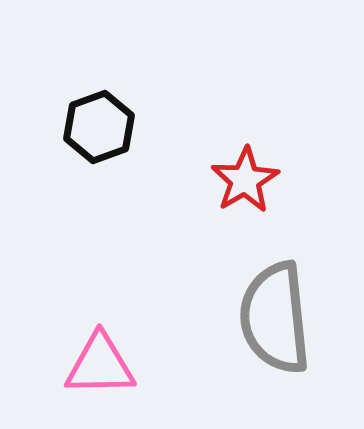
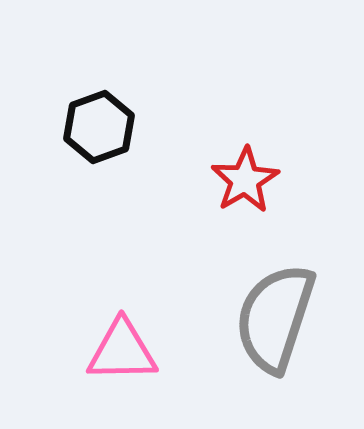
gray semicircle: rotated 24 degrees clockwise
pink triangle: moved 22 px right, 14 px up
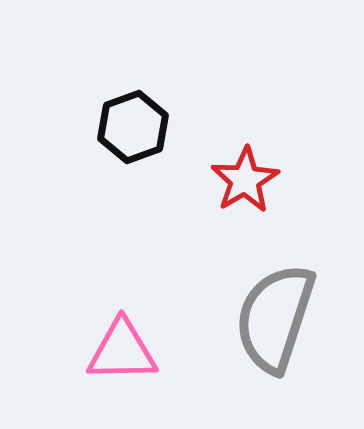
black hexagon: moved 34 px right
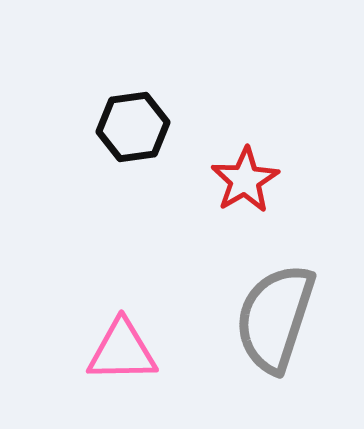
black hexagon: rotated 12 degrees clockwise
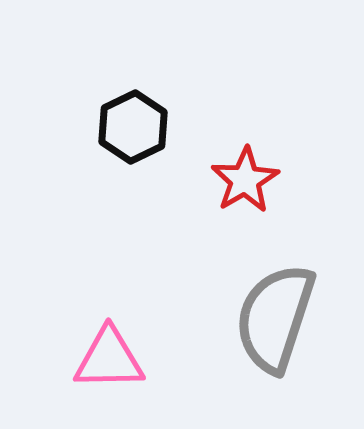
black hexagon: rotated 18 degrees counterclockwise
pink triangle: moved 13 px left, 8 px down
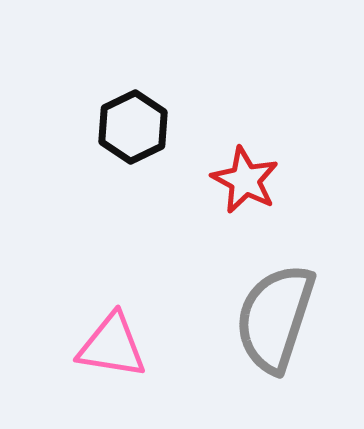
red star: rotated 14 degrees counterclockwise
pink triangle: moved 3 px right, 13 px up; rotated 10 degrees clockwise
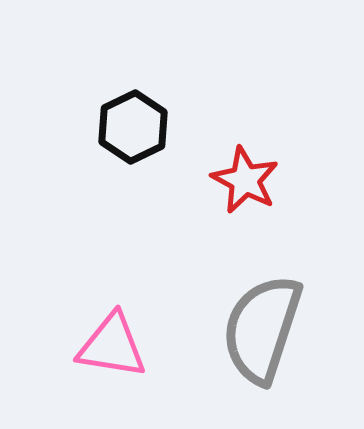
gray semicircle: moved 13 px left, 11 px down
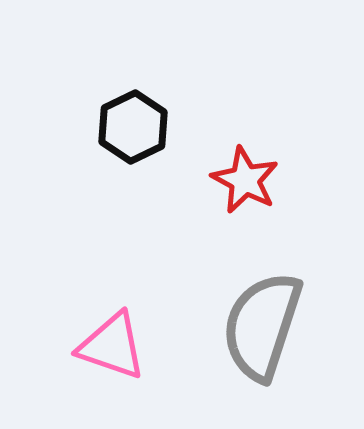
gray semicircle: moved 3 px up
pink triangle: rotated 10 degrees clockwise
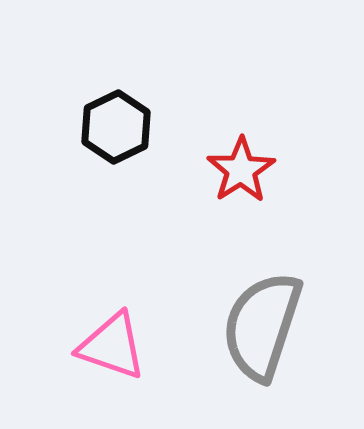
black hexagon: moved 17 px left
red star: moved 4 px left, 10 px up; rotated 12 degrees clockwise
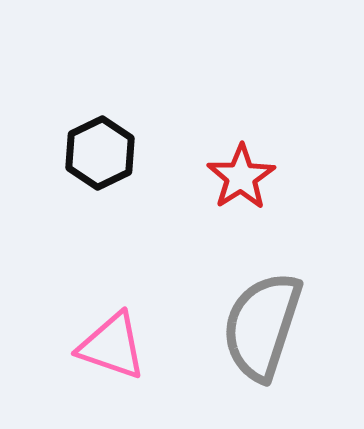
black hexagon: moved 16 px left, 26 px down
red star: moved 7 px down
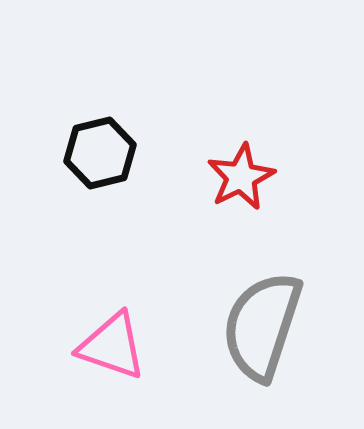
black hexagon: rotated 12 degrees clockwise
red star: rotated 6 degrees clockwise
